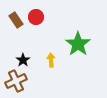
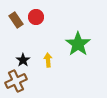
yellow arrow: moved 3 px left
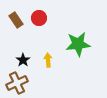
red circle: moved 3 px right, 1 px down
green star: rotated 30 degrees clockwise
brown cross: moved 1 px right, 2 px down
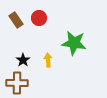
green star: moved 4 px left, 1 px up; rotated 15 degrees clockwise
brown cross: rotated 25 degrees clockwise
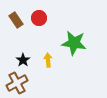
brown cross: rotated 30 degrees counterclockwise
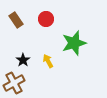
red circle: moved 7 px right, 1 px down
green star: rotated 25 degrees counterclockwise
yellow arrow: moved 1 px down; rotated 24 degrees counterclockwise
brown cross: moved 3 px left
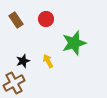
black star: moved 1 px down; rotated 16 degrees clockwise
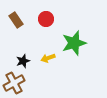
yellow arrow: moved 3 px up; rotated 80 degrees counterclockwise
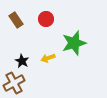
black star: moved 1 px left; rotated 24 degrees counterclockwise
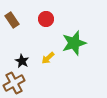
brown rectangle: moved 4 px left
yellow arrow: rotated 24 degrees counterclockwise
